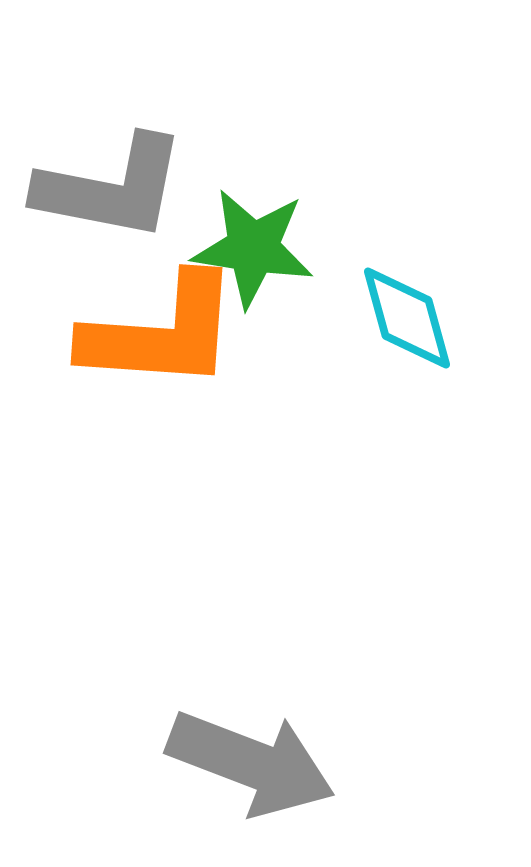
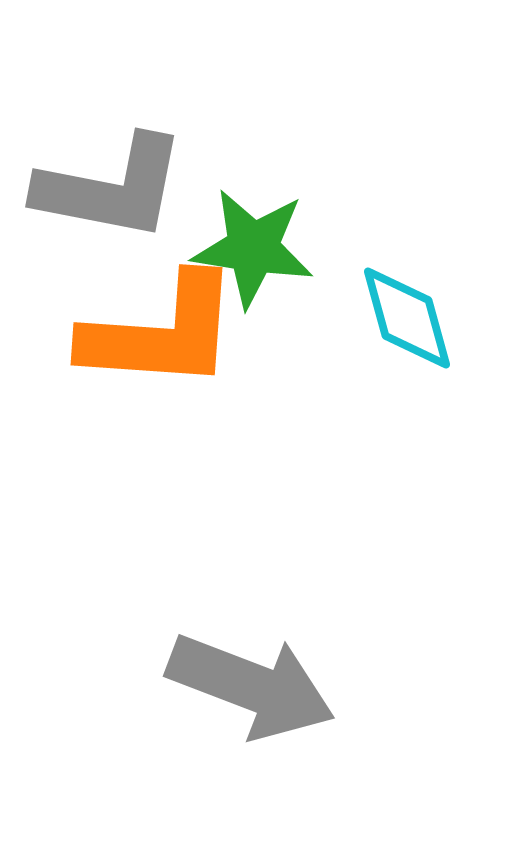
gray arrow: moved 77 px up
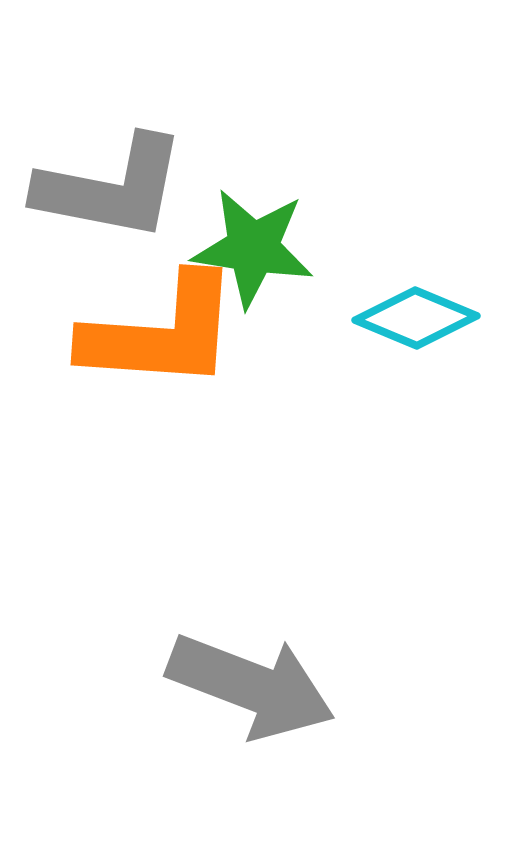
cyan diamond: moved 9 px right; rotated 52 degrees counterclockwise
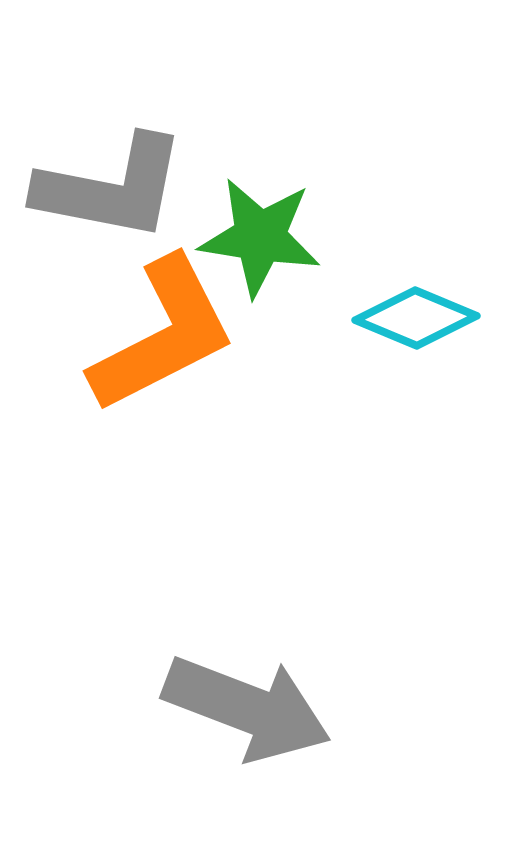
green star: moved 7 px right, 11 px up
orange L-shape: moved 2 px right, 2 px down; rotated 31 degrees counterclockwise
gray arrow: moved 4 px left, 22 px down
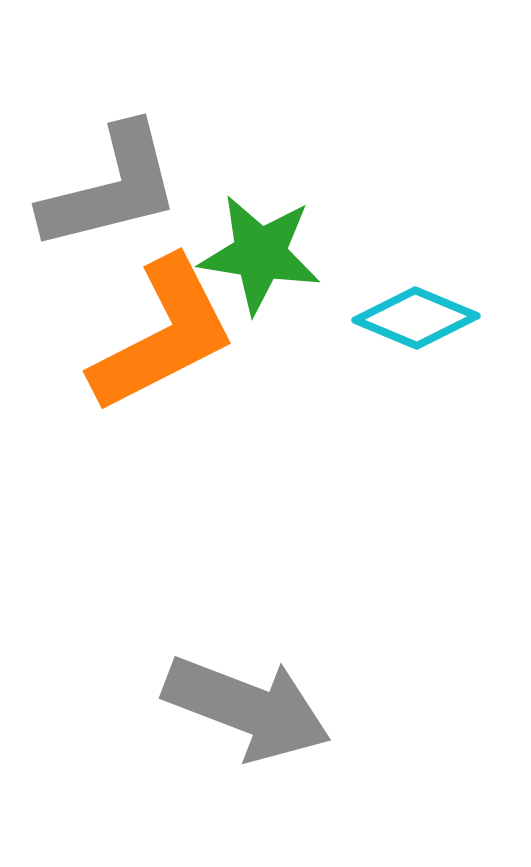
gray L-shape: rotated 25 degrees counterclockwise
green star: moved 17 px down
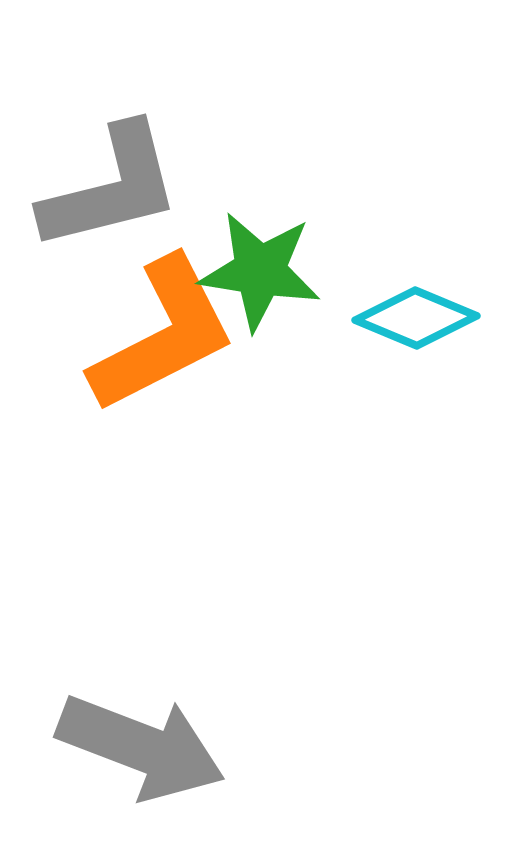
green star: moved 17 px down
gray arrow: moved 106 px left, 39 px down
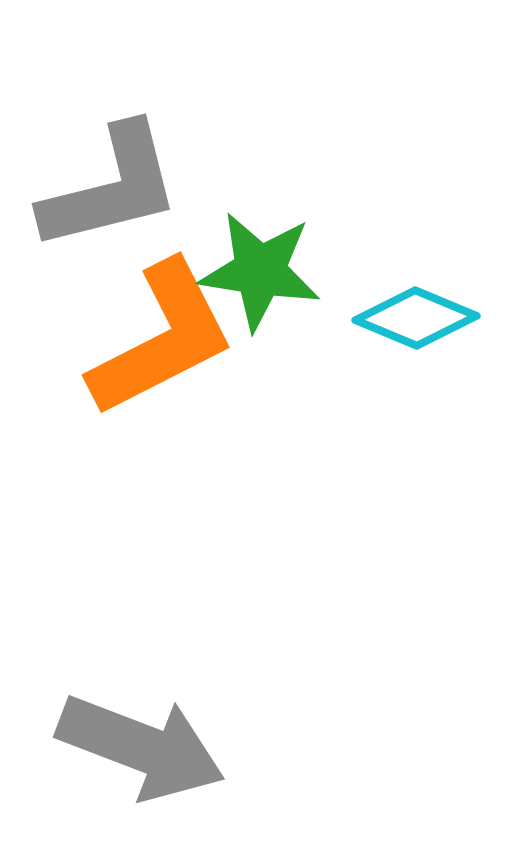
orange L-shape: moved 1 px left, 4 px down
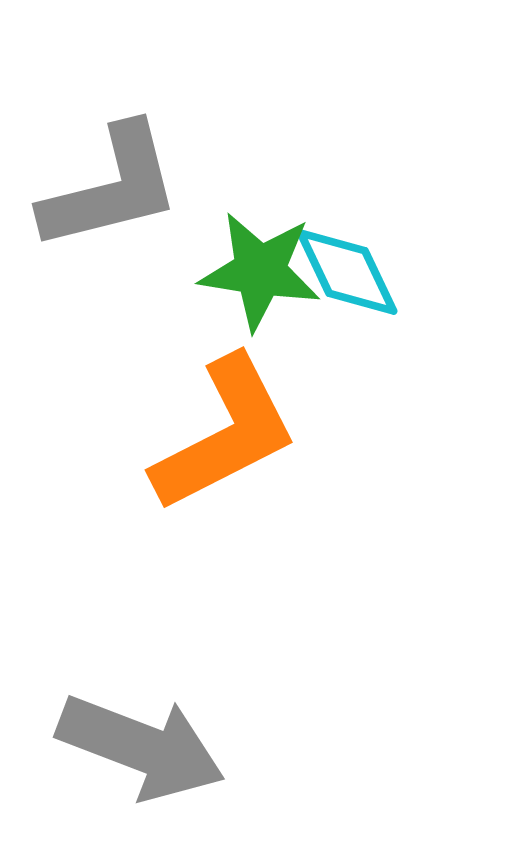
cyan diamond: moved 69 px left, 46 px up; rotated 42 degrees clockwise
orange L-shape: moved 63 px right, 95 px down
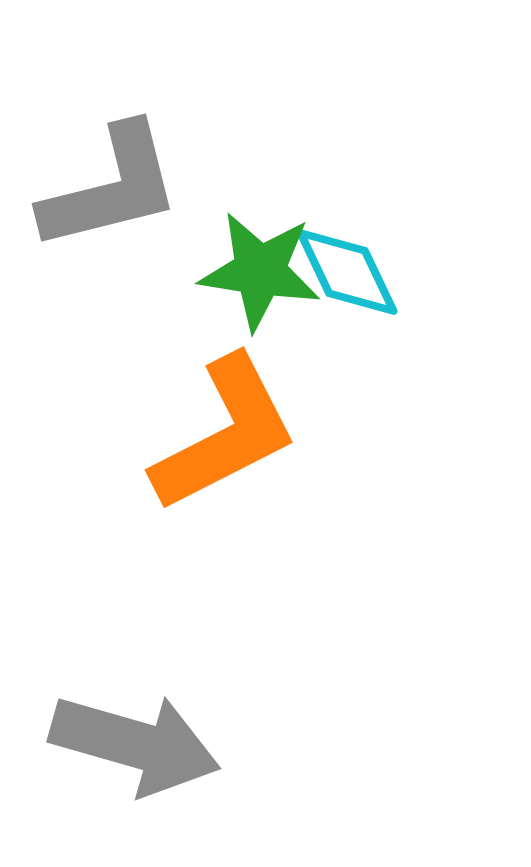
gray arrow: moved 6 px left, 3 px up; rotated 5 degrees counterclockwise
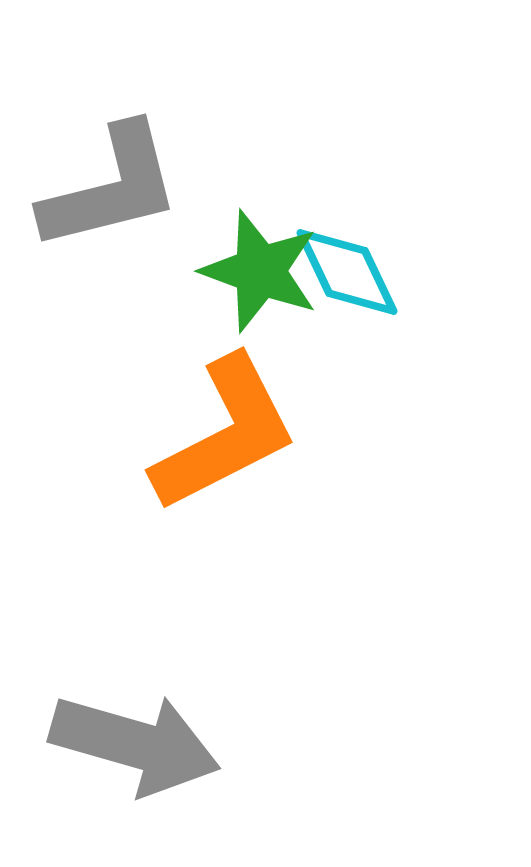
green star: rotated 11 degrees clockwise
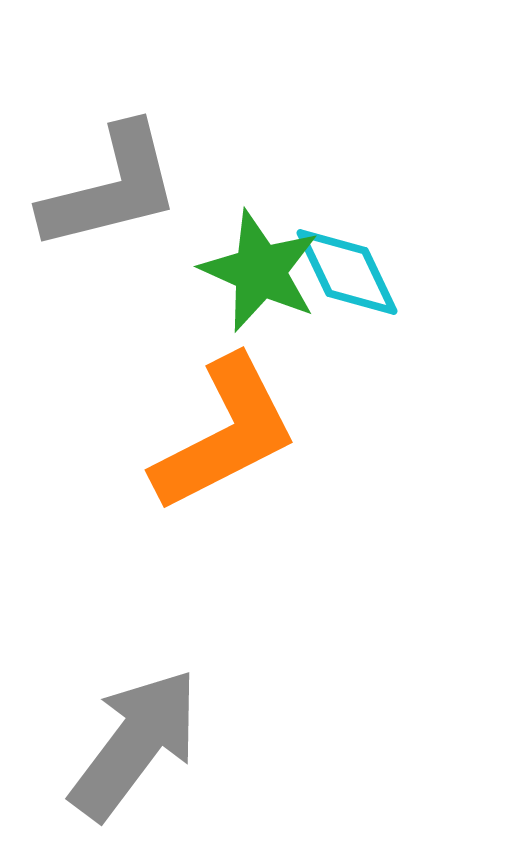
green star: rotated 4 degrees clockwise
gray arrow: rotated 69 degrees counterclockwise
